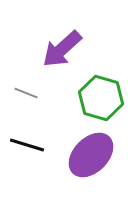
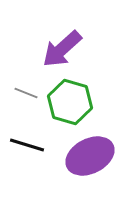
green hexagon: moved 31 px left, 4 px down
purple ellipse: moved 1 px left, 1 px down; rotated 18 degrees clockwise
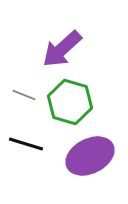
gray line: moved 2 px left, 2 px down
black line: moved 1 px left, 1 px up
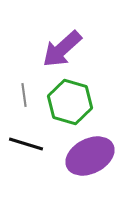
gray line: rotated 60 degrees clockwise
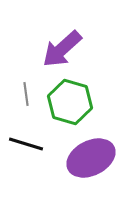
gray line: moved 2 px right, 1 px up
purple ellipse: moved 1 px right, 2 px down
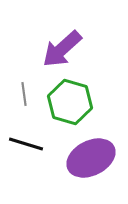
gray line: moved 2 px left
